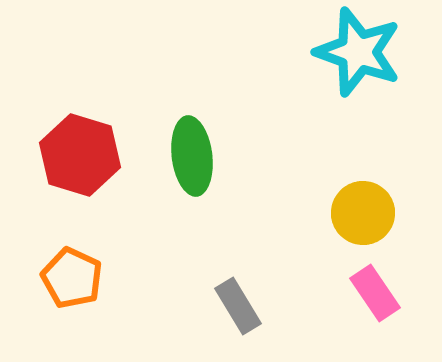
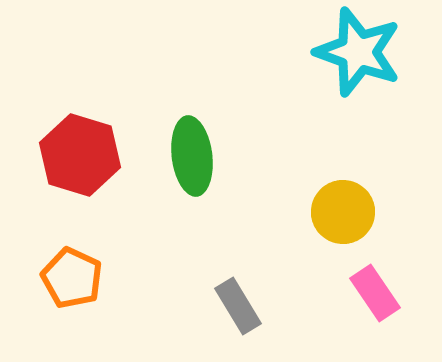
yellow circle: moved 20 px left, 1 px up
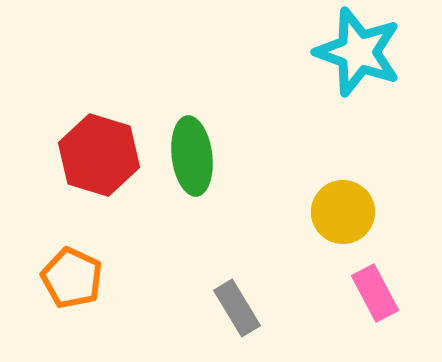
red hexagon: moved 19 px right
pink rectangle: rotated 6 degrees clockwise
gray rectangle: moved 1 px left, 2 px down
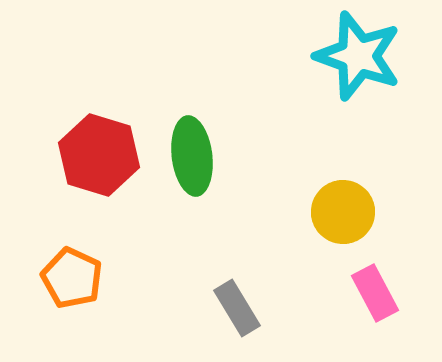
cyan star: moved 4 px down
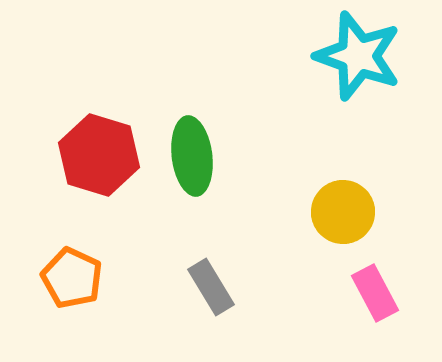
gray rectangle: moved 26 px left, 21 px up
